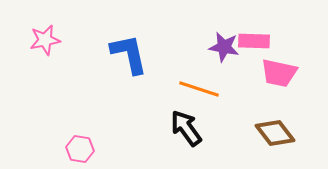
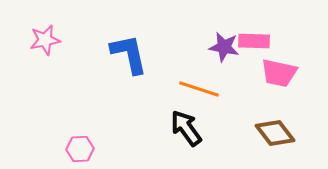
pink hexagon: rotated 12 degrees counterclockwise
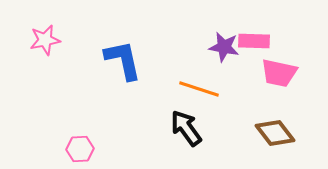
blue L-shape: moved 6 px left, 6 px down
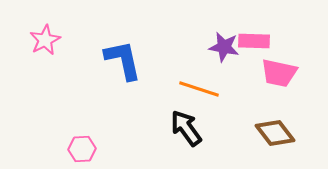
pink star: rotated 16 degrees counterclockwise
pink hexagon: moved 2 px right
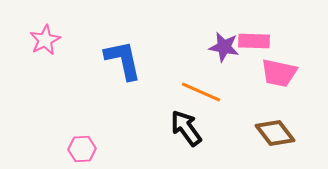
orange line: moved 2 px right, 3 px down; rotated 6 degrees clockwise
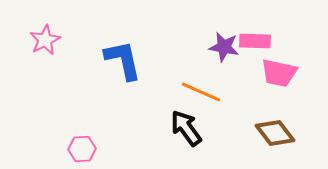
pink rectangle: moved 1 px right
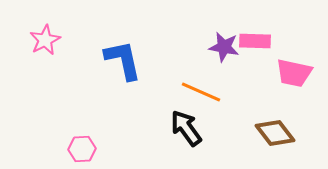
pink trapezoid: moved 15 px right
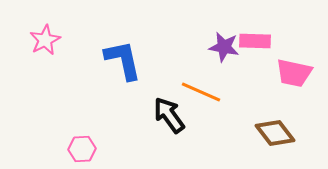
black arrow: moved 17 px left, 13 px up
